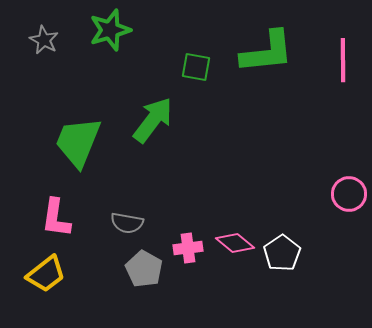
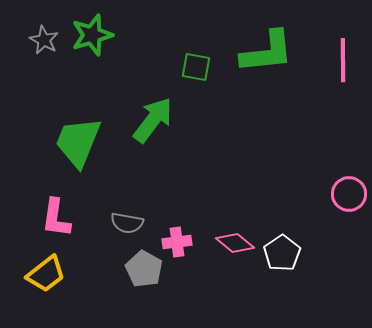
green star: moved 18 px left, 5 px down
pink cross: moved 11 px left, 6 px up
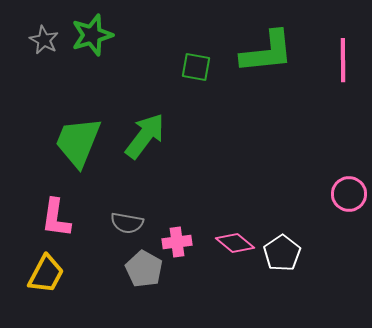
green arrow: moved 8 px left, 16 px down
yellow trapezoid: rotated 24 degrees counterclockwise
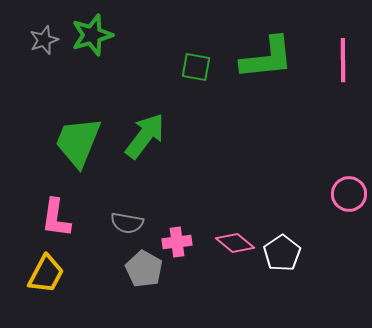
gray star: rotated 24 degrees clockwise
green L-shape: moved 6 px down
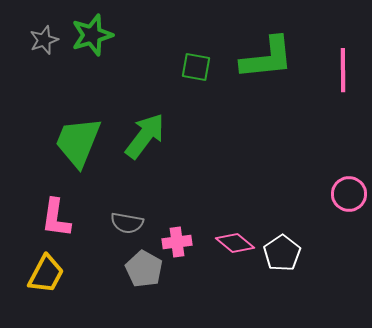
pink line: moved 10 px down
